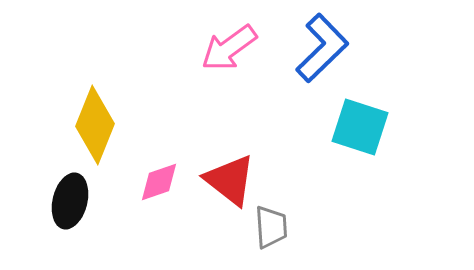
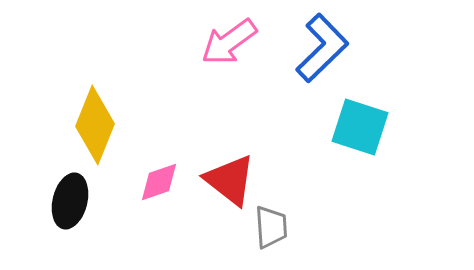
pink arrow: moved 6 px up
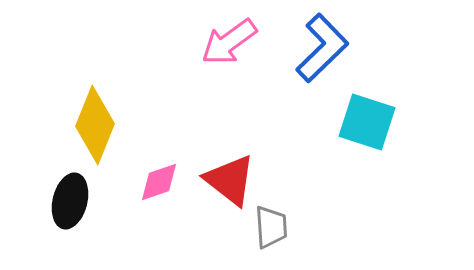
cyan square: moved 7 px right, 5 px up
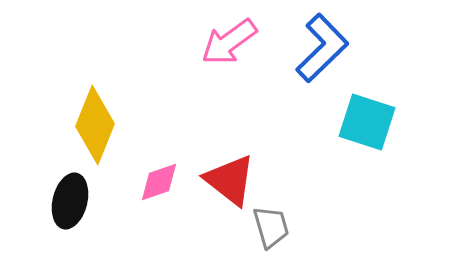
gray trapezoid: rotated 12 degrees counterclockwise
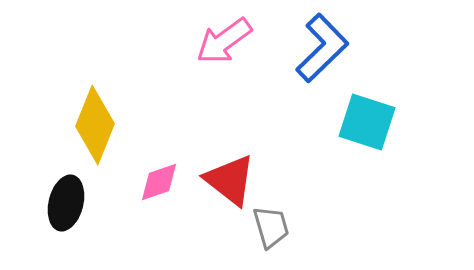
pink arrow: moved 5 px left, 1 px up
black ellipse: moved 4 px left, 2 px down
